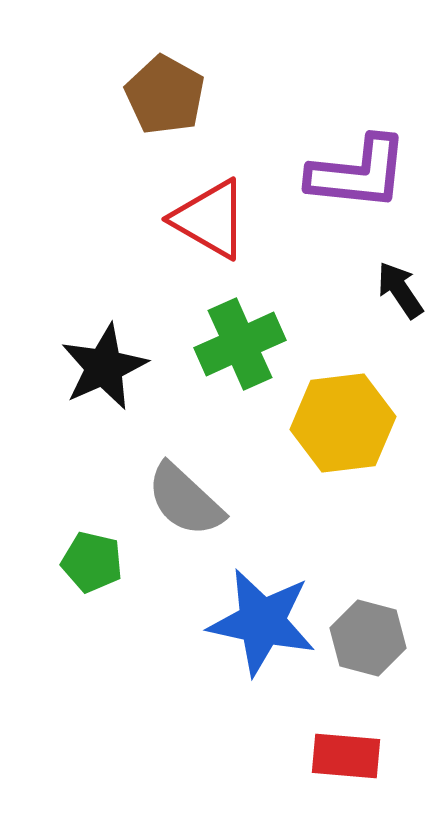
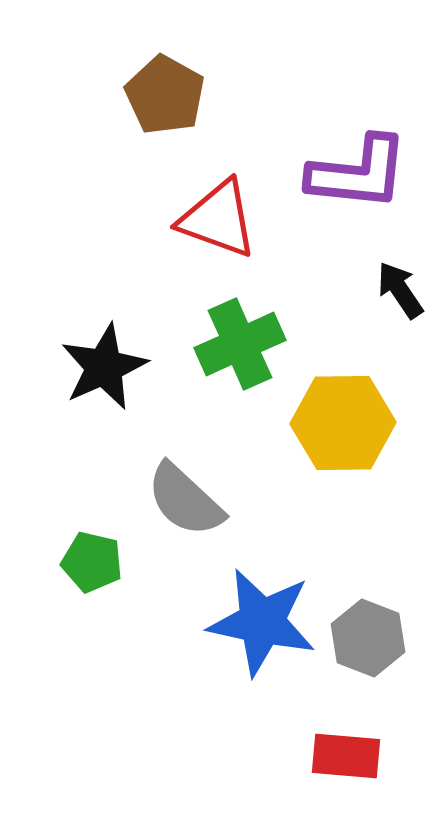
red triangle: moved 8 px right; rotated 10 degrees counterclockwise
yellow hexagon: rotated 6 degrees clockwise
gray hexagon: rotated 6 degrees clockwise
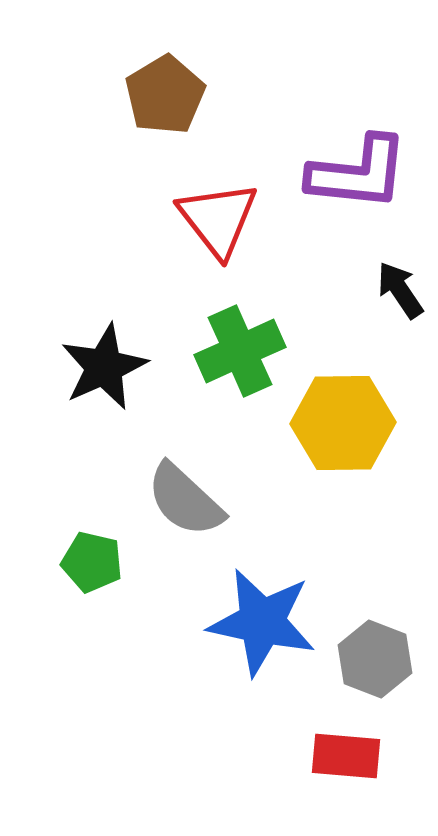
brown pentagon: rotated 12 degrees clockwise
red triangle: rotated 32 degrees clockwise
green cross: moved 7 px down
gray hexagon: moved 7 px right, 21 px down
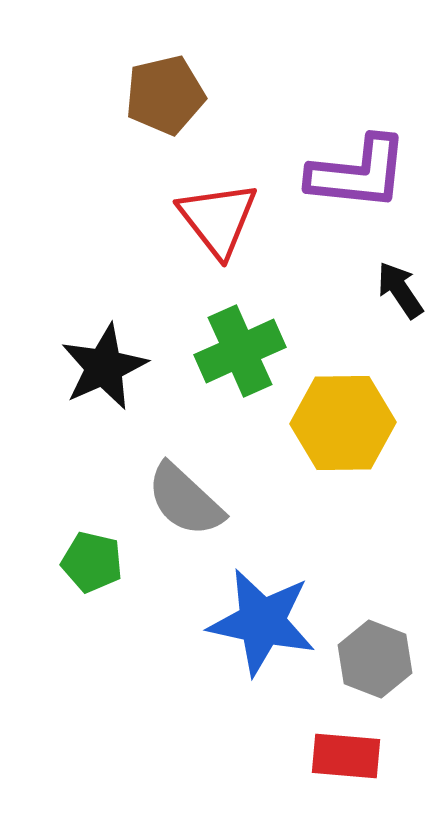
brown pentagon: rotated 18 degrees clockwise
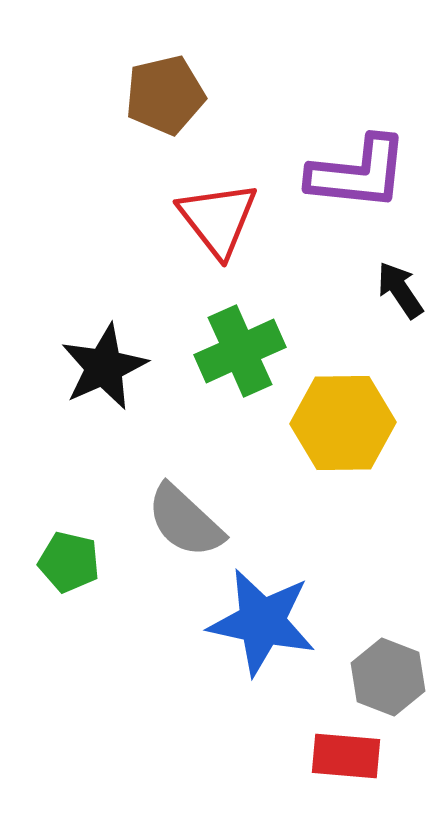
gray semicircle: moved 21 px down
green pentagon: moved 23 px left
gray hexagon: moved 13 px right, 18 px down
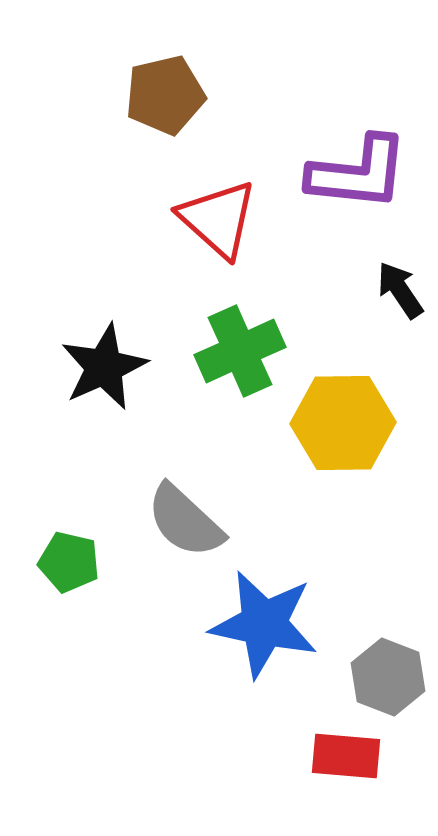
red triangle: rotated 10 degrees counterclockwise
blue star: moved 2 px right, 2 px down
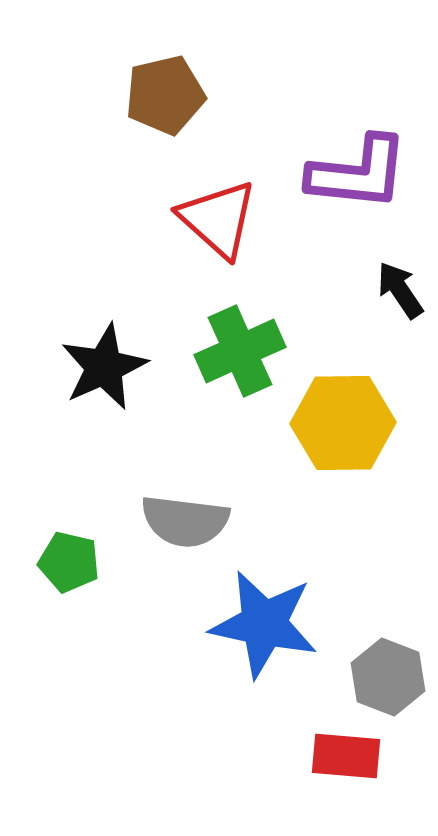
gray semicircle: rotated 36 degrees counterclockwise
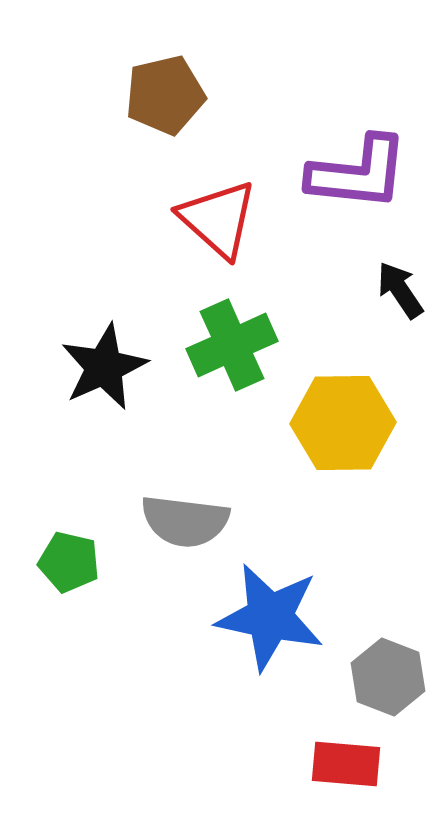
green cross: moved 8 px left, 6 px up
blue star: moved 6 px right, 7 px up
red rectangle: moved 8 px down
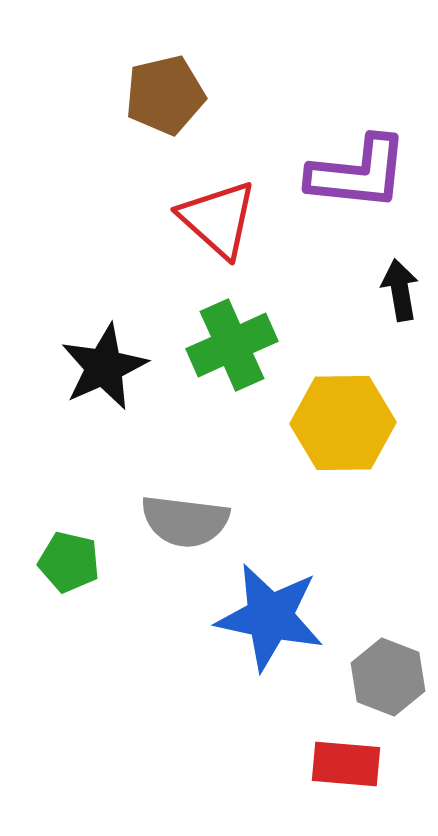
black arrow: rotated 24 degrees clockwise
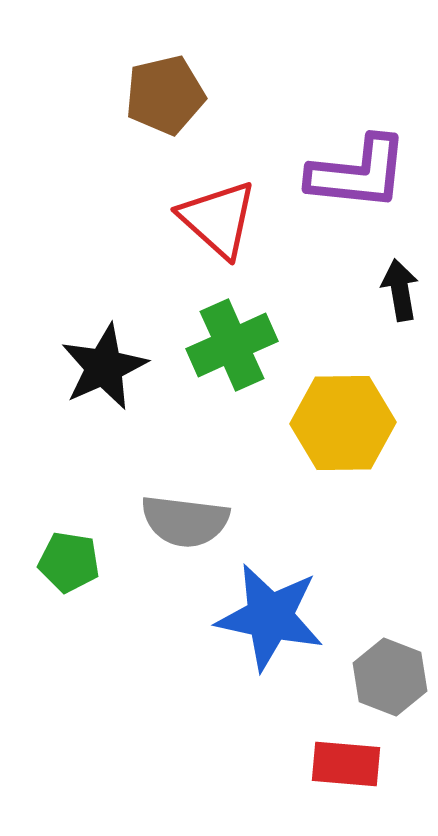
green pentagon: rotated 4 degrees counterclockwise
gray hexagon: moved 2 px right
